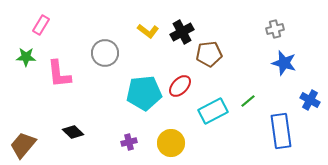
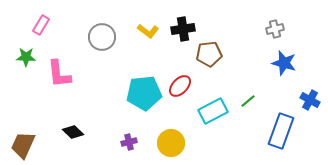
black cross: moved 1 px right, 3 px up; rotated 20 degrees clockwise
gray circle: moved 3 px left, 16 px up
blue rectangle: rotated 28 degrees clockwise
brown trapezoid: rotated 16 degrees counterclockwise
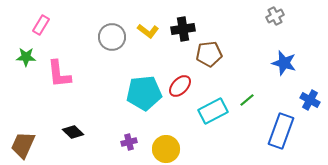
gray cross: moved 13 px up; rotated 12 degrees counterclockwise
gray circle: moved 10 px right
green line: moved 1 px left, 1 px up
yellow circle: moved 5 px left, 6 px down
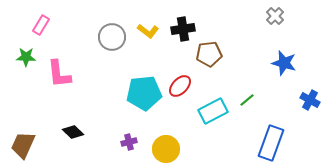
gray cross: rotated 18 degrees counterclockwise
blue rectangle: moved 10 px left, 12 px down
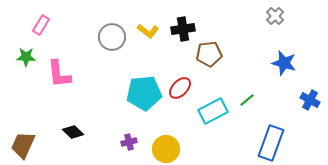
red ellipse: moved 2 px down
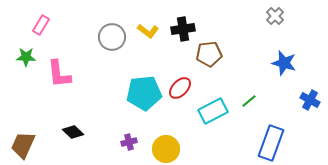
green line: moved 2 px right, 1 px down
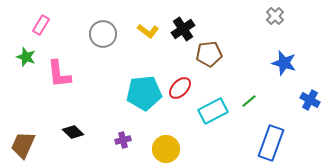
black cross: rotated 25 degrees counterclockwise
gray circle: moved 9 px left, 3 px up
green star: rotated 18 degrees clockwise
purple cross: moved 6 px left, 2 px up
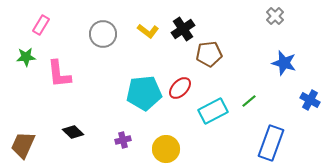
green star: rotated 24 degrees counterclockwise
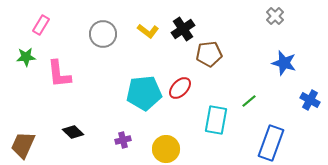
cyan rectangle: moved 3 px right, 9 px down; rotated 52 degrees counterclockwise
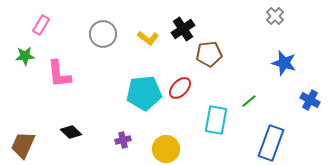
yellow L-shape: moved 7 px down
green star: moved 1 px left, 1 px up
black diamond: moved 2 px left
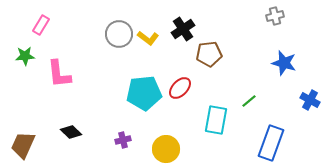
gray cross: rotated 30 degrees clockwise
gray circle: moved 16 px right
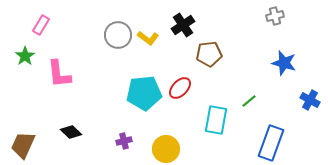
black cross: moved 4 px up
gray circle: moved 1 px left, 1 px down
green star: rotated 30 degrees counterclockwise
purple cross: moved 1 px right, 1 px down
